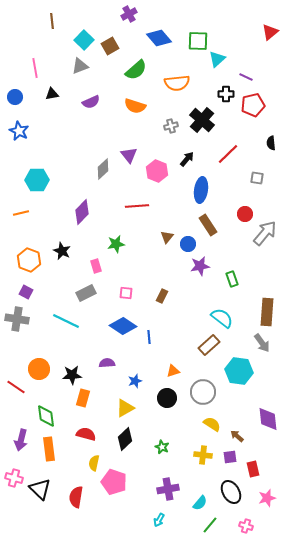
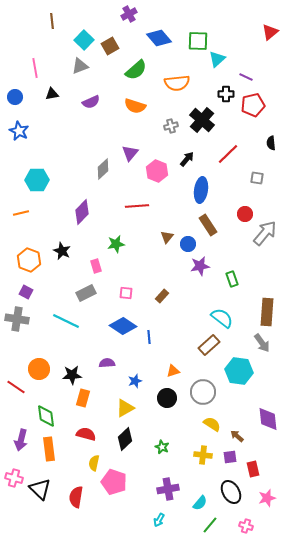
purple triangle at (129, 155): moved 1 px right, 2 px up; rotated 18 degrees clockwise
brown rectangle at (162, 296): rotated 16 degrees clockwise
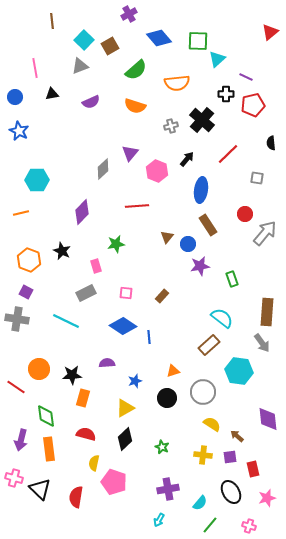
pink cross at (246, 526): moved 3 px right
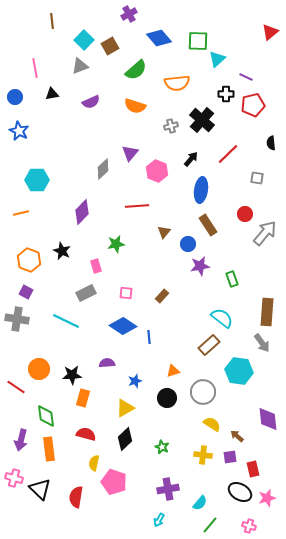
black arrow at (187, 159): moved 4 px right
brown triangle at (167, 237): moved 3 px left, 5 px up
black ellipse at (231, 492): moved 9 px right; rotated 30 degrees counterclockwise
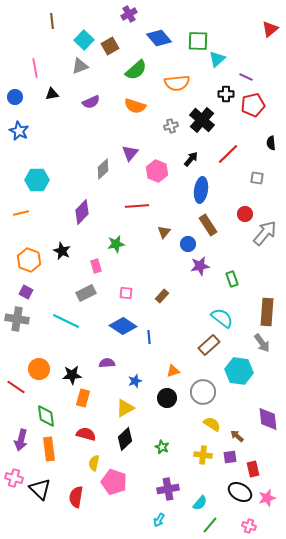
red triangle at (270, 32): moved 3 px up
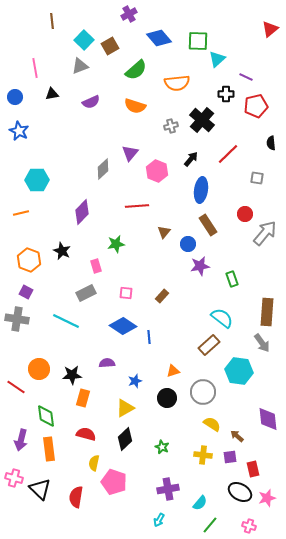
red pentagon at (253, 105): moved 3 px right, 1 px down
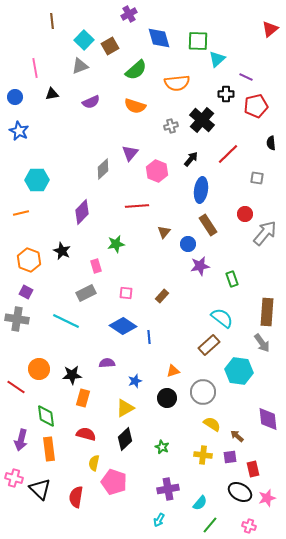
blue diamond at (159, 38): rotated 25 degrees clockwise
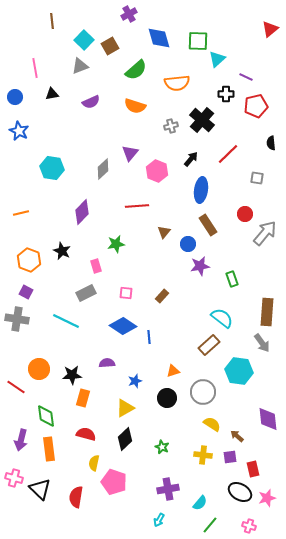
cyan hexagon at (37, 180): moved 15 px right, 12 px up; rotated 10 degrees clockwise
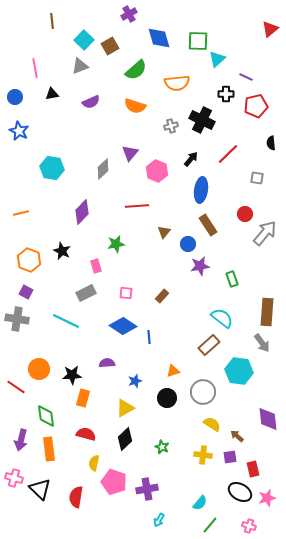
black cross at (202, 120): rotated 15 degrees counterclockwise
purple cross at (168, 489): moved 21 px left
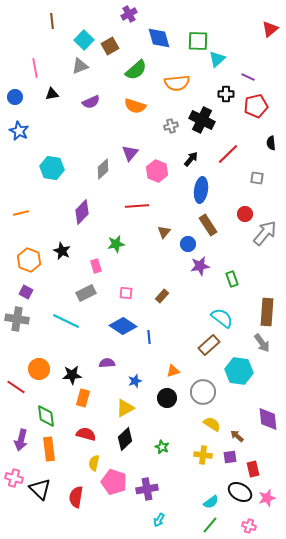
purple line at (246, 77): moved 2 px right
cyan semicircle at (200, 503): moved 11 px right, 1 px up; rotated 14 degrees clockwise
